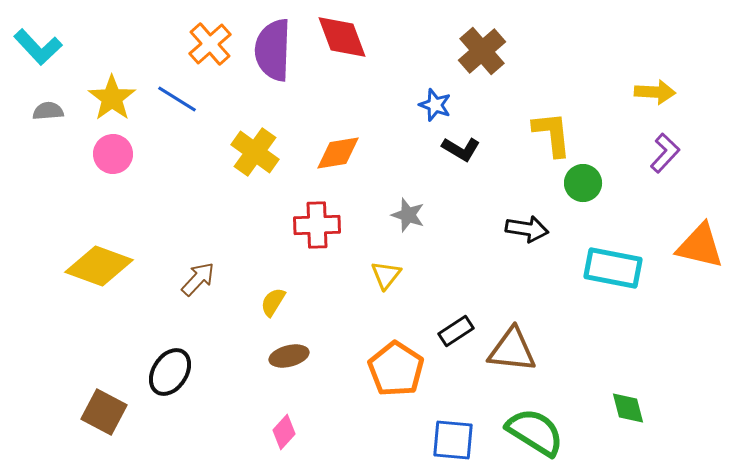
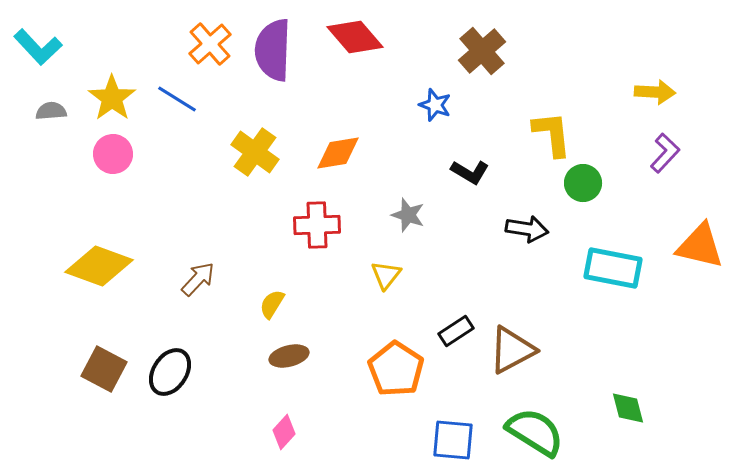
red diamond: moved 13 px right; rotated 20 degrees counterclockwise
gray semicircle: moved 3 px right
black L-shape: moved 9 px right, 23 px down
yellow semicircle: moved 1 px left, 2 px down
brown triangle: rotated 34 degrees counterclockwise
brown square: moved 43 px up
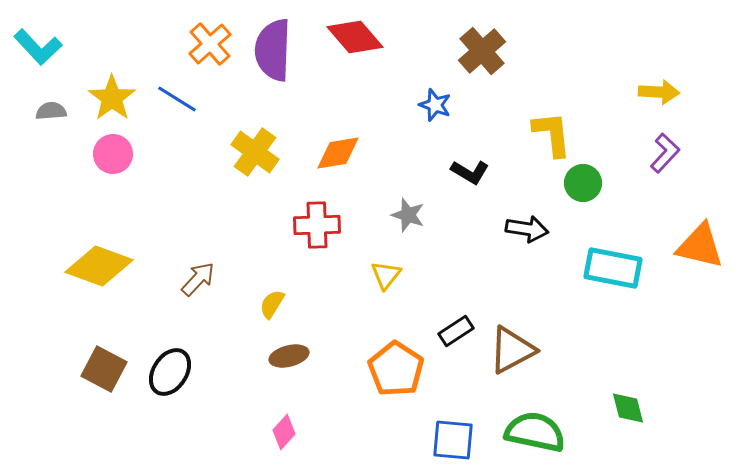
yellow arrow: moved 4 px right
green semicircle: rotated 20 degrees counterclockwise
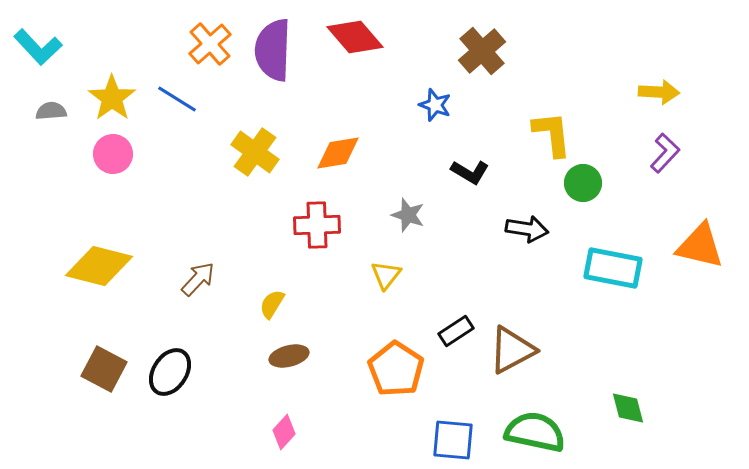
yellow diamond: rotated 6 degrees counterclockwise
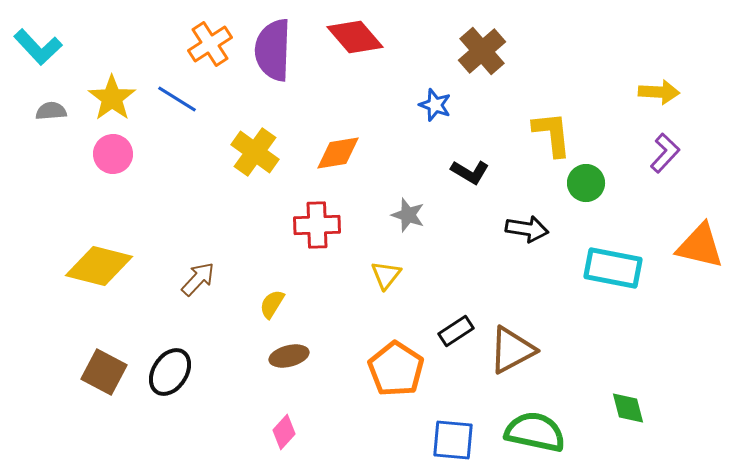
orange cross: rotated 9 degrees clockwise
green circle: moved 3 px right
brown square: moved 3 px down
